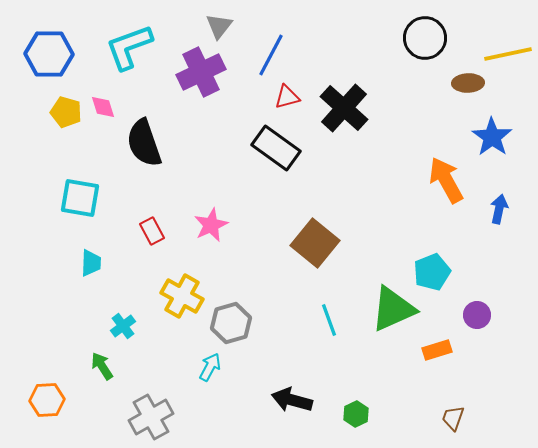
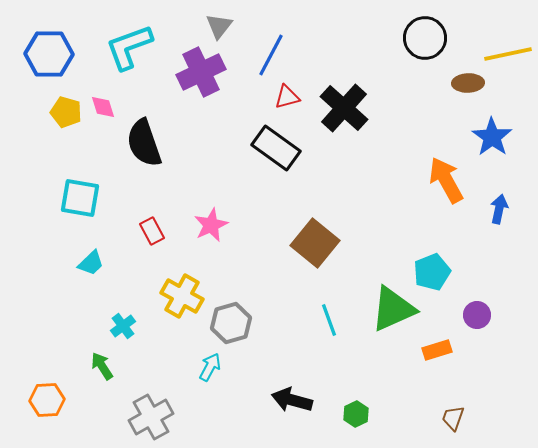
cyan trapezoid: rotated 44 degrees clockwise
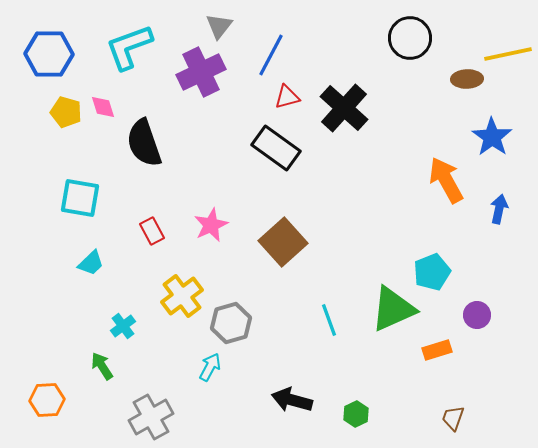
black circle: moved 15 px left
brown ellipse: moved 1 px left, 4 px up
brown square: moved 32 px left, 1 px up; rotated 9 degrees clockwise
yellow cross: rotated 24 degrees clockwise
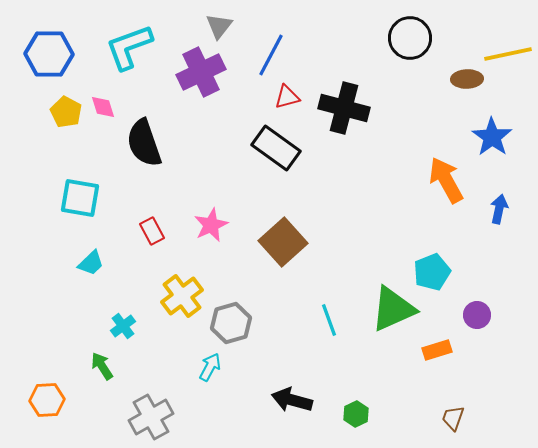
black cross: rotated 27 degrees counterclockwise
yellow pentagon: rotated 12 degrees clockwise
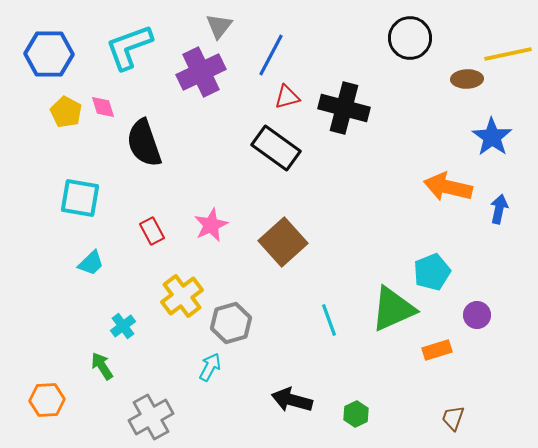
orange arrow: moved 2 px right, 7 px down; rotated 48 degrees counterclockwise
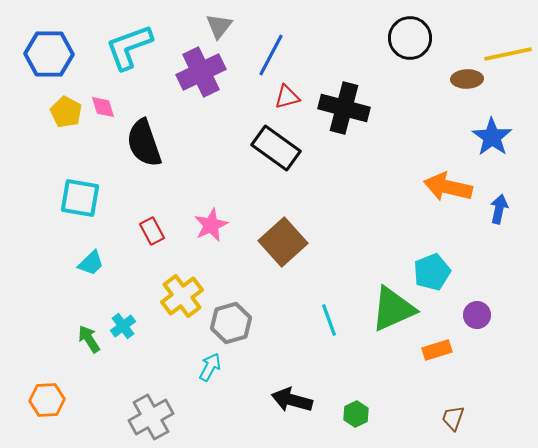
green arrow: moved 13 px left, 27 px up
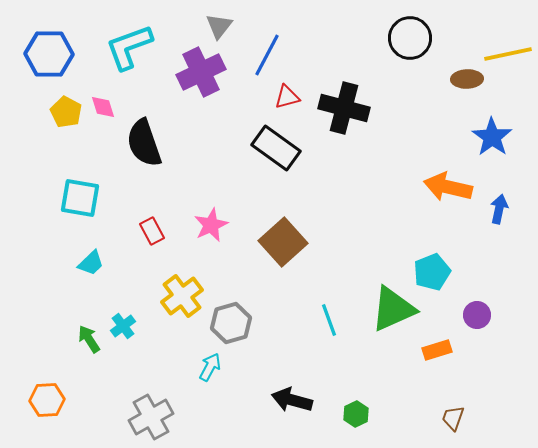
blue line: moved 4 px left
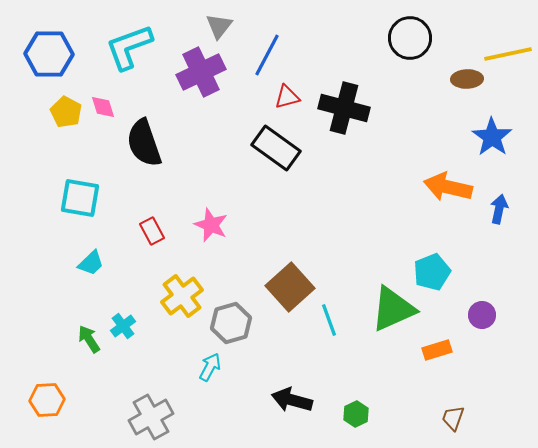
pink star: rotated 24 degrees counterclockwise
brown square: moved 7 px right, 45 px down
purple circle: moved 5 px right
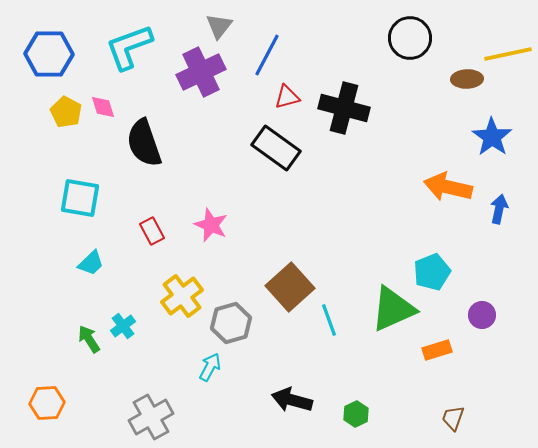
orange hexagon: moved 3 px down
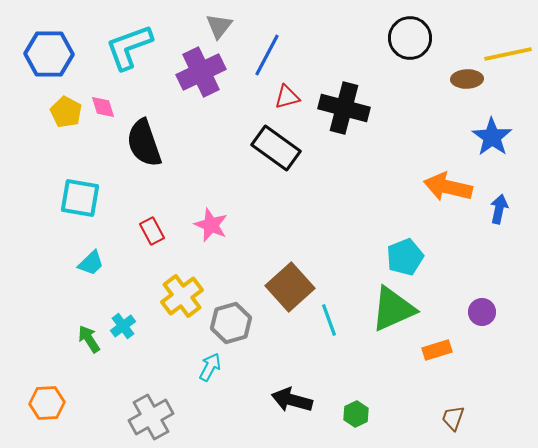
cyan pentagon: moved 27 px left, 15 px up
purple circle: moved 3 px up
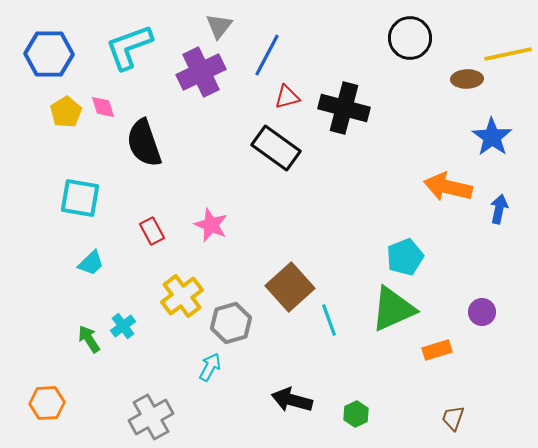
yellow pentagon: rotated 12 degrees clockwise
